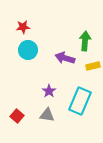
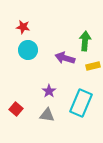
red star: rotated 16 degrees clockwise
cyan rectangle: moved 1 px right, 2 px down
red square: moved 1 px left, 7 px up
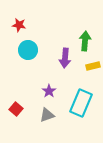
red star: moved 4 px left, 2 px up
purple arrow: rotated 102 degrees counterclockwise
gray triangle: rotated 28 degrees counterclockwise
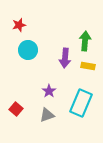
red star: rotated 24 degrees counterclockwise
yellow rectangle: moved 5 px left; rotated 24 degrees clockwise
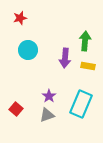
red star: moved 1 px right, 7 px up
purple star: moved 5 px down
cyan rectangle: moved 1 px down
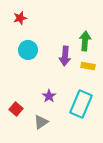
purple arrow: moved 2 px up
gray triangle: moved 6 px left, 7 px down; rotated 14 degrees counterclockwise
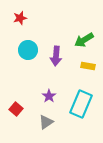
green arrow: moved 1 px left, 1 px up; rotated 126 degrees counterclockwise
purple arrow: moved 9 px left
gray triangle: moved 5 px right
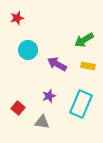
red star: moved 3 px left
purple arrow: moved 1 px right, 8 px down; rotated 114 degrees clockwise
purple star: rotated 16 degrees clockwise
red square: moved 2 px right, 1 px up
gray triangle: moved 4 px left; rotated 42 degrees clockwise
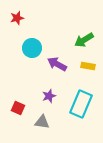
cyan circle: moved 4 px right, 2 px up
red square: rotated 16 degrees counterclockwise
